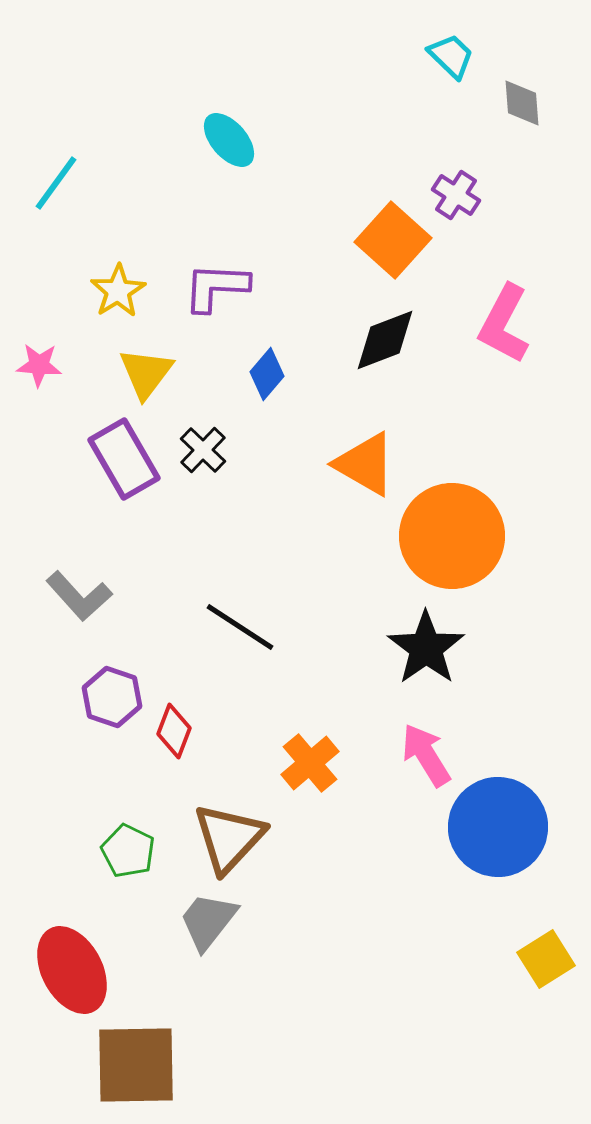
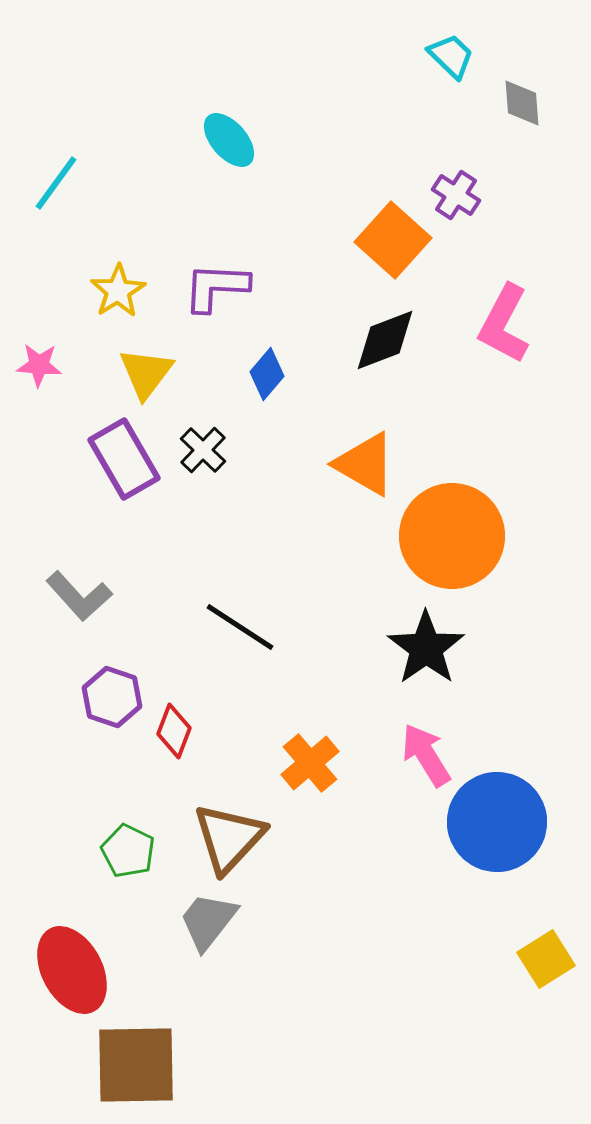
blue circle: moved 1 px left, 5 px up
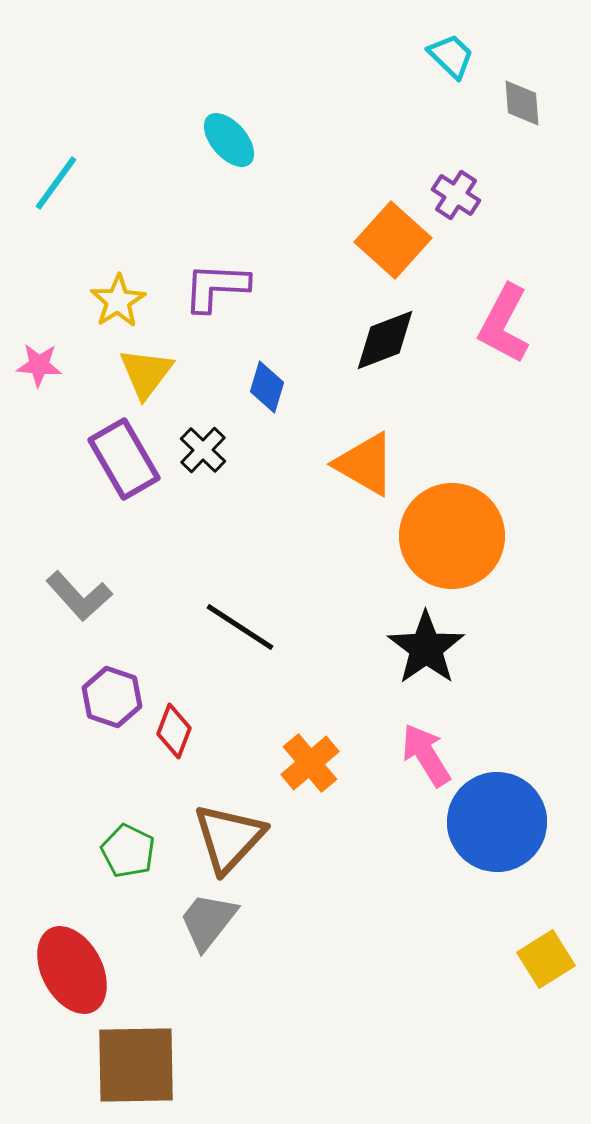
yellow star: moved 10 px down
blue diamond: moved 13 px down; rotated 24 degrees counterclockwise
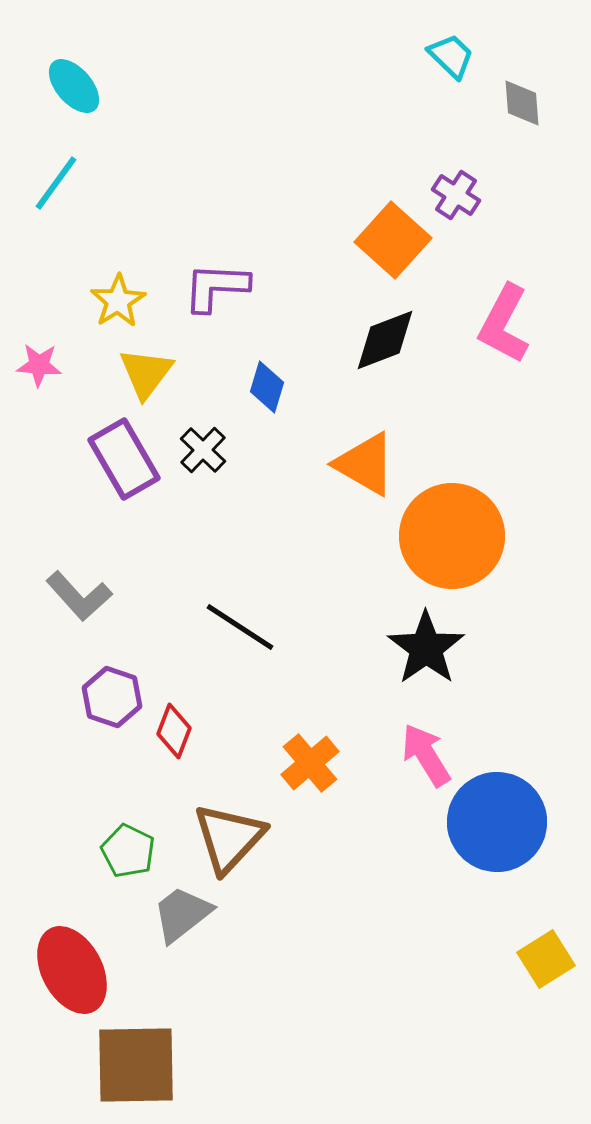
cyan ellipse: moved 155 px left, 54 px up
gray trapezoid: moved 26 px left, 7 px up; rotated 14 degrees clockwise
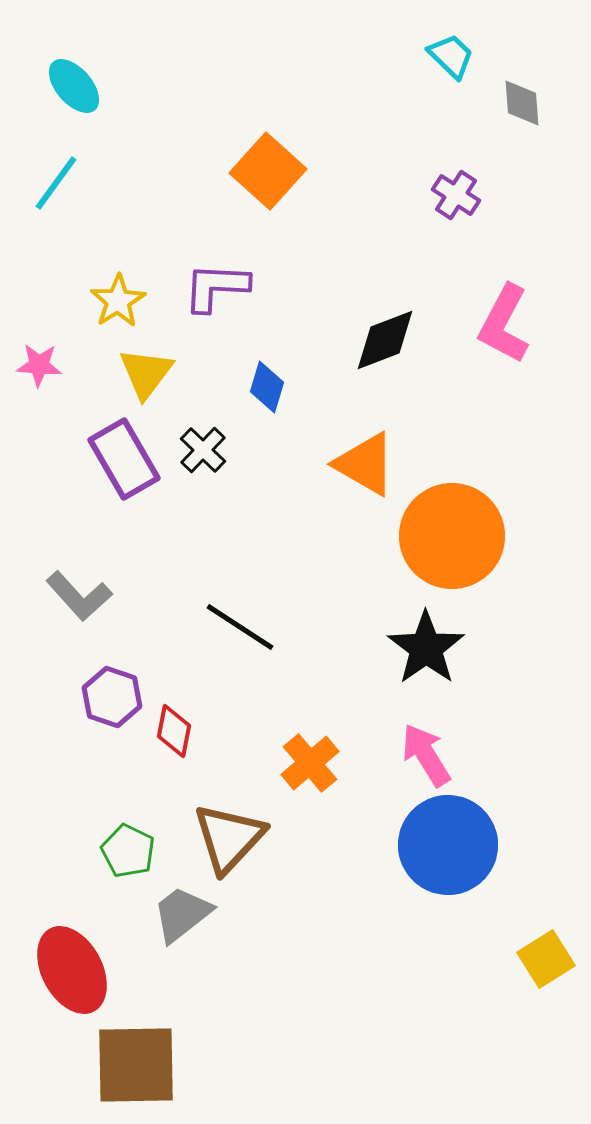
orange square: moved 125 px left, 69 px up
red diamond: rotated 10 degrees counterclockwise
blue circle: moved 49 px left, 23 px down
